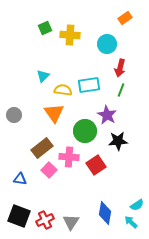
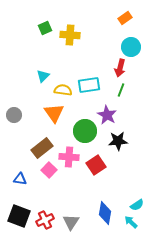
cyan circle: moved 24 px right, 3 px down
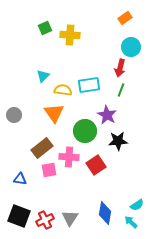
pink square: rotated 35 degrees clockwise
gray triangle: moved 1 px left, 4 px up
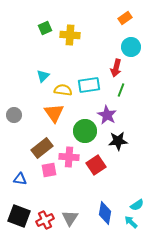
red arrow: moved 4 px left
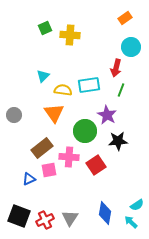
blue triangle: moved 9 px right; rotated 32 degrees counterclockwise
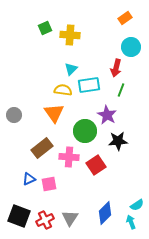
cyan triangle: moved 28 px right, 7 px up
pink square: moved 14 px down
blue diamond: rotated 35 degrees clockwise
cyan arrow: rotated 24 degrees clockwise
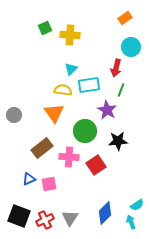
purple star: moved 5 px up
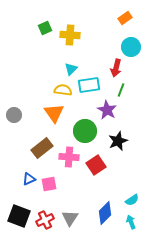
black star: rotated 18 degrees counterclockwise
cyan semicircle: moved 5 px left, 5 px up
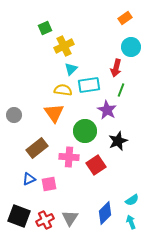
yellow cross: moved 6 px left, 11 px down; rotated 30 degrees counterclockwise
brown rectangle: moved 5 px left
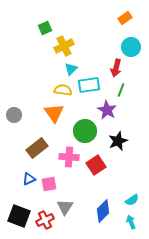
blue diamond: moved 2 px left, 2 px up
gray triangle: moved 5 px left, 11 px up
